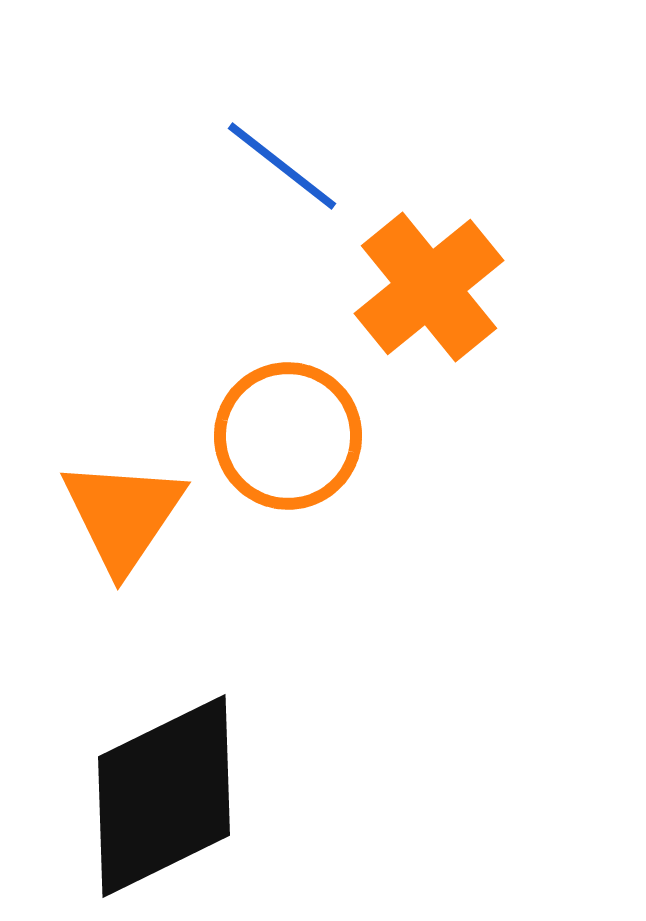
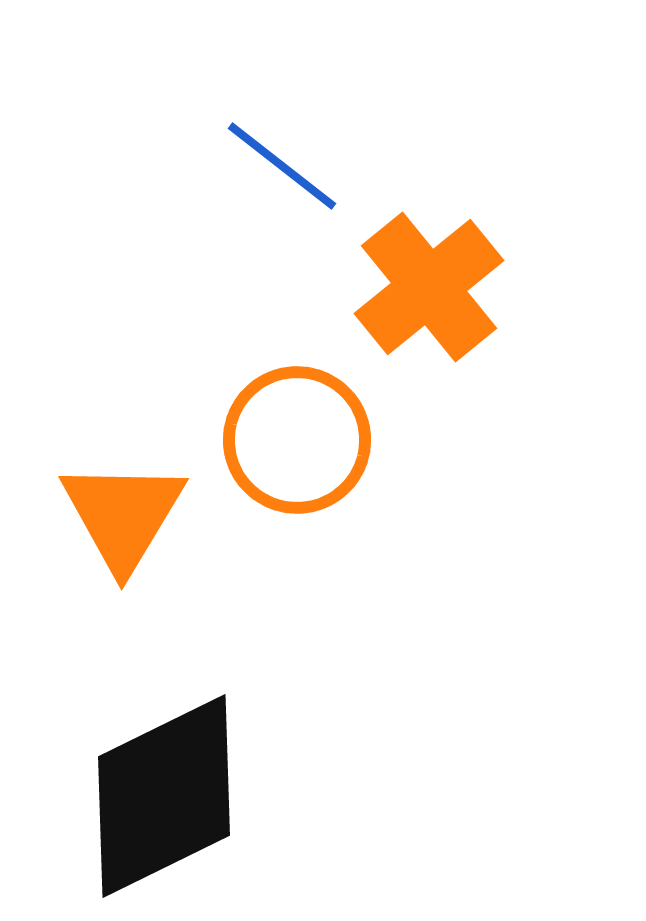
orange circle: moved 9 px right, 4 px down
orange triangle: rotated 3 degrees counterclockwise
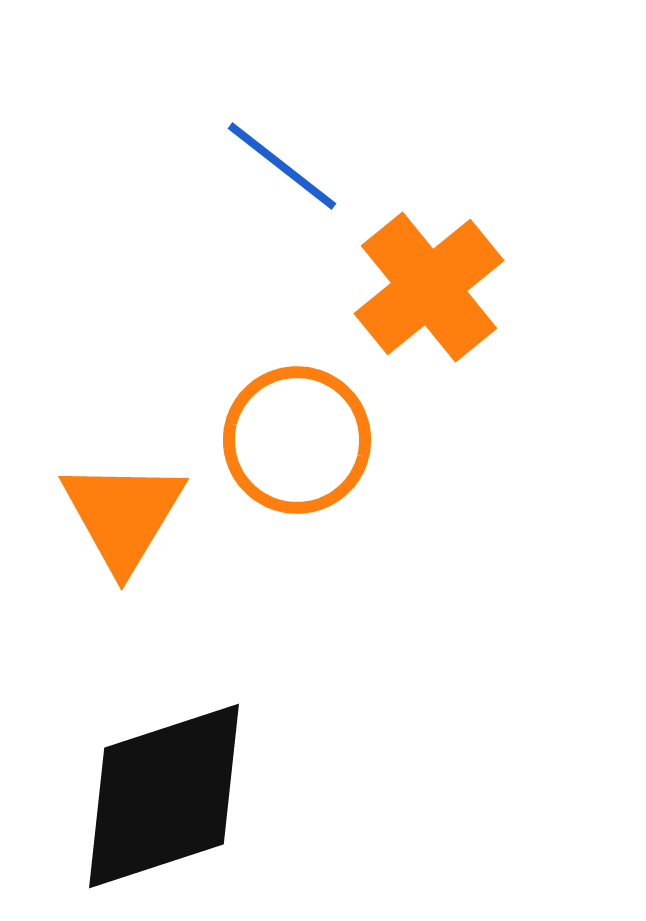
black diamond: rotated 8 degrees clockwise
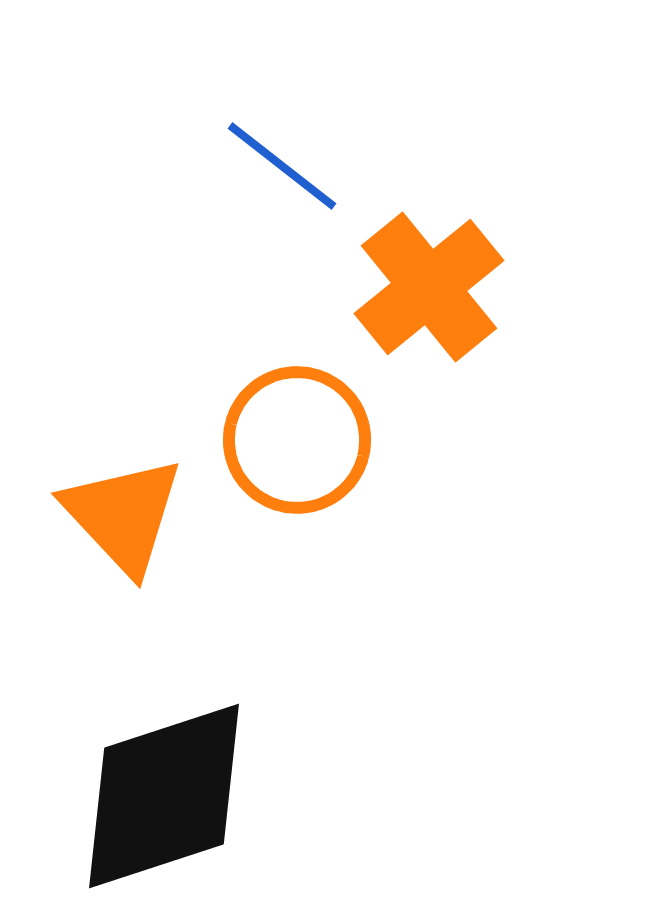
orange triangle: rotated 14 degrees counterclockwise
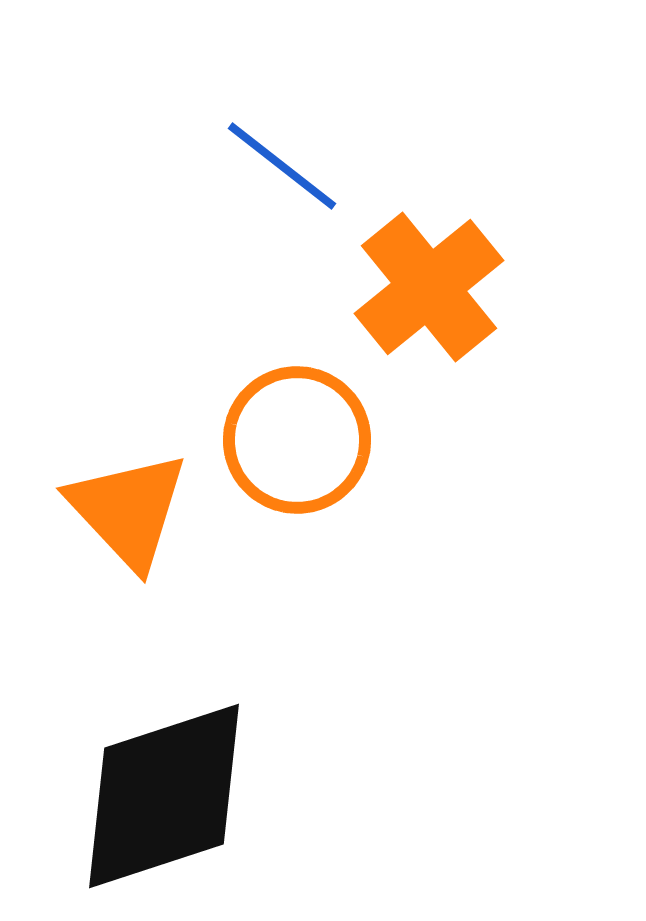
orange triangle: moved 5 px right, 5 px up
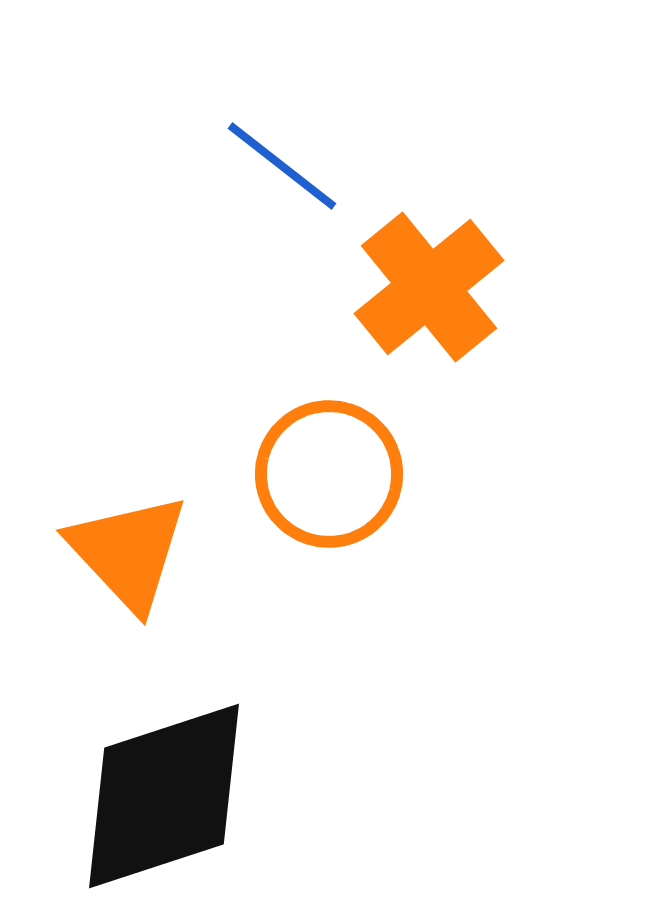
orange circle: moved 32 px right, 34 px down
orange triangle: moved 42 px down
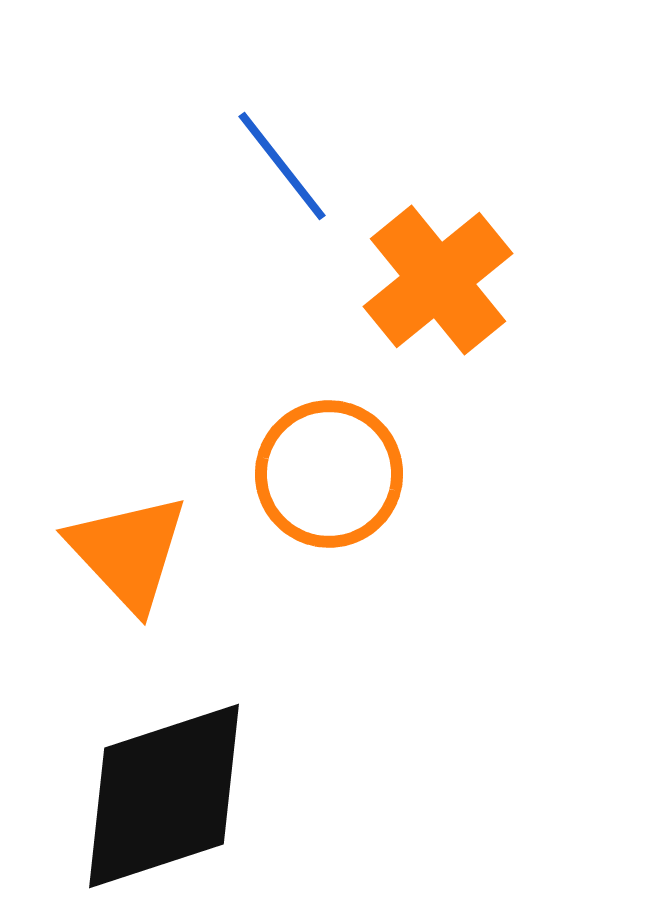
blue line: rotated 14 degrees clockwise
orange cross: moved 9 px right, 7 px up
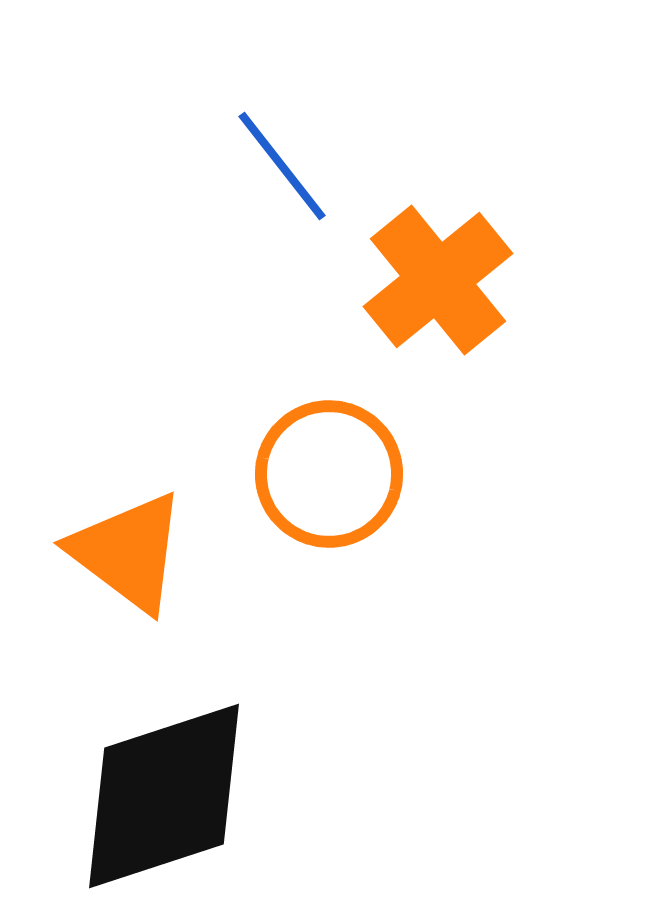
orange triangle: rotated 10 degrees counterclockwise
